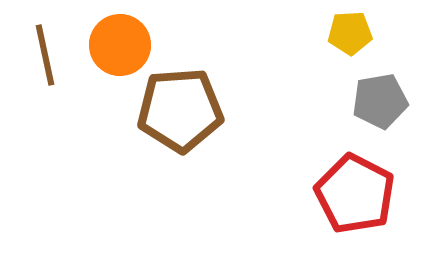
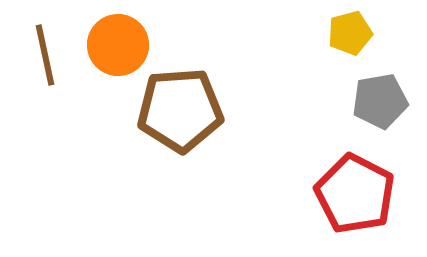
yellow pentagon: rotated 12 degrees counterclockwise
orange circle: moved 2 px left
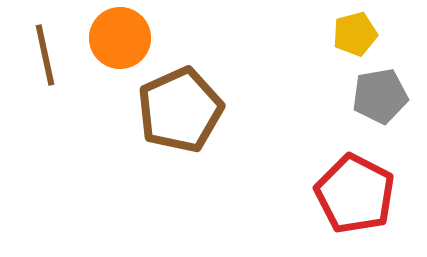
yellow pentagon: moved 5 px right, 1 px down
orange circle: moved 2 px right, 7 px up
gray pentagon: moved 5 px up
brown pentagon: rotated 20 degrees counterclockwise
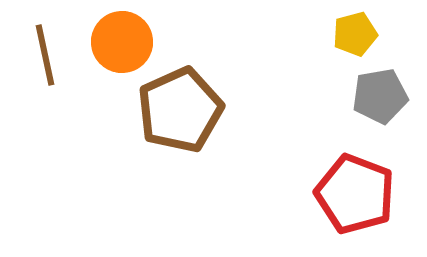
orange circle: moved 2 px right, 4 px down
red pentagon: rotated 6 degrees counterclockwise
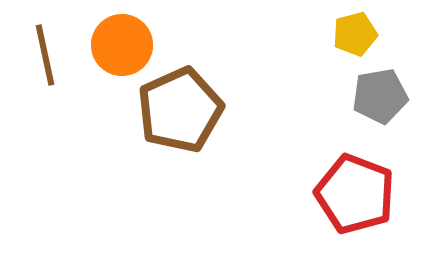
orange circle: moved 3 px down
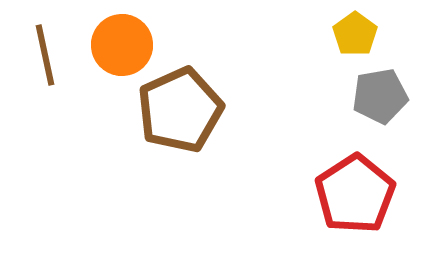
yellow pentagon: rotated 21 degrees counterclockwise
red pentagon: rotated 18 degrees clockwise
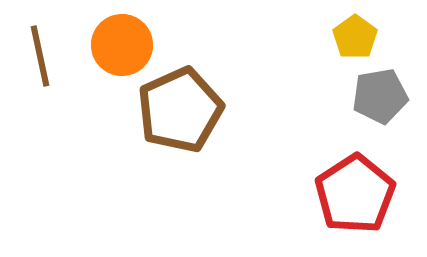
yellow pentagon: moved 3 px down
brown line: moved 5 px left, 1 px down
